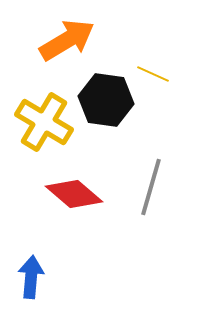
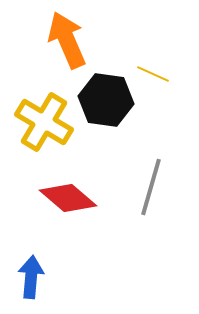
orange arrow: rotated 82 degrees counterclockwise
red diamond: moved 6 px left, 4 px down
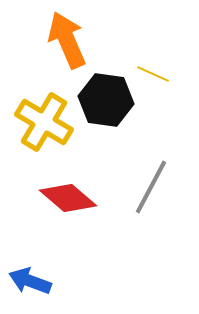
gray line: rotated 12 degrees clockwise
blue arrow: moved 1 px left, 4 px down; rotated 75 degrees counterclockwise
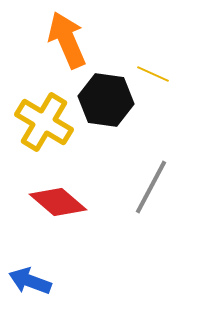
red diamond: moved 10 px left, 4 px down
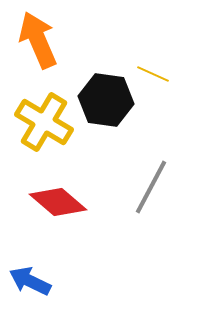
orange arrow: moved 29 px left
blue arrow: rotated 6 degrees clockwise
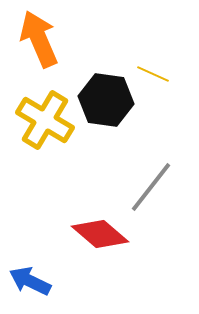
orange arrow: moved 1 px right, 1 px up
yellow cross: moved 1 px right, 2 px up
gray line: rotated 10 degrees clockwise
red diamond: moved 42 px right, 32 px down
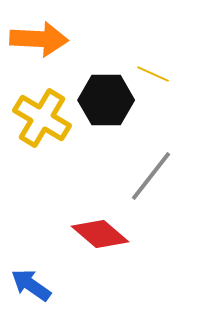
orange arrow: rotated 116 degrees clockwise
black hexagon: rotated 8 degrees counterclockwise
yellow cross: moved 3 px left, 2 px up
gray line: moved 11 px up
blue arrow: moved 1 px right, 4 px down; rotated 9 degrees clockwise
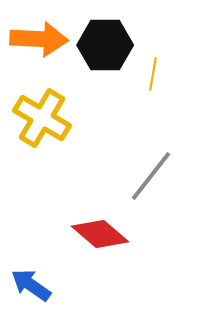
yellow line: rotated 76 degrees clockwise
black hexagon: moved 1 px left, 55 px up
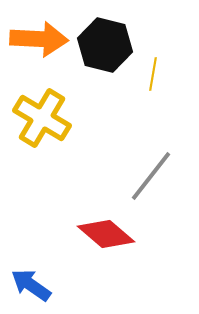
black hexagon: rotated 14 degrees clockwise
red diamond: moved 6 px right
